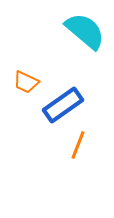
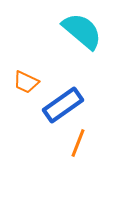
cyan semicircle: moved 3 px left
orange line: moved 2 px up
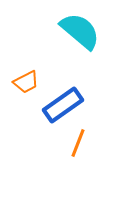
cyan semicircle: moved 2 px left
orange trapezoid: rotated 52 degrees counterclockwise
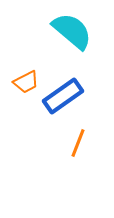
cyan semicircle: moved 8 px left
blue rectangle: moved 9 px up
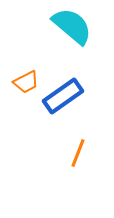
cyan semicircle: moved 5 px up
orange line: moved 10 px down
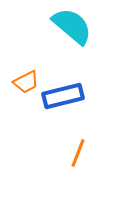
blue rectangle: rotated 21 degrees clockwise
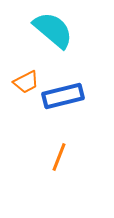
cyan semicircle: moved 19 px left, 4 px down
orange line: moved 19 px left, 4 px down
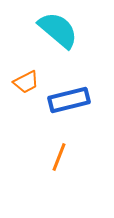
cyan semicircle: moved 5 px right
blue rectangle: moved 6 px right, 4 px down
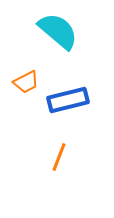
cyan semicircle: moved 1 px down
blue rectangle: moved 1 px left
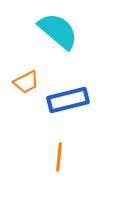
orange line: rotated 16 degrees counterclockwise
